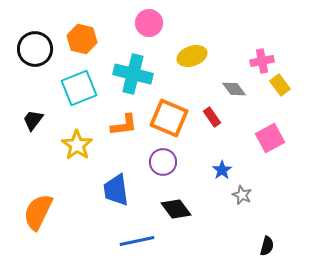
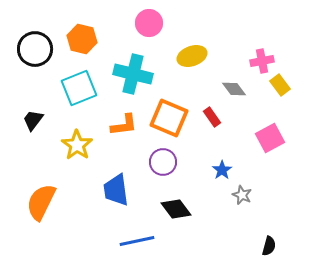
orange semicircle: moved 3 px right, 10 px up
black semicircle: moved 2 px right
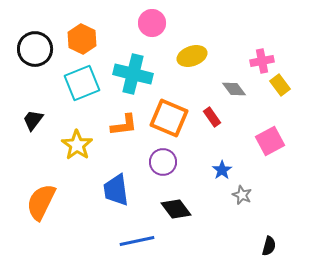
pink circle: moved 3 px right
orange hexagon: rotated 12 degrees clockwise
cyan square: moved 3 px right, 5 px up
pink square: moved 3 px down
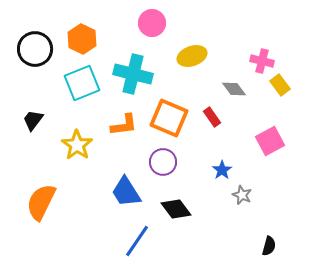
pink cross: rotated 25 degrees clockwise
blue trapezoid: moved 10 px right, 2 px down; rotated 24 degrees counterclockwise
blue line: rotated 44 degrees counterclockwise
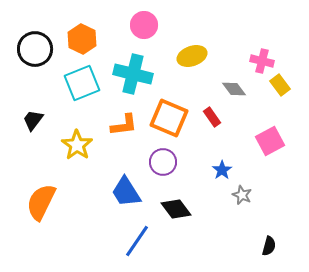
pink circle: moved 8 px left, 2 px down
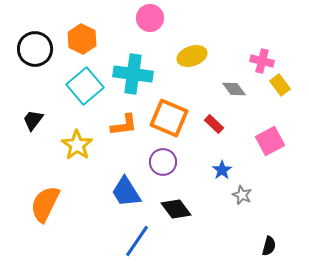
pink circle: moved 6 px right, 7 px up
cyan cross: rotated 6 degrees counterclockwise
cyan square: moved 3 px right, 3 px down; rotated 18 degrees counterclockwise
red rectangle: moved 2 px right, 7 px down; rotated 12 degrees counterclockwise
orange semicircle: moved 4 px right, 2 px down
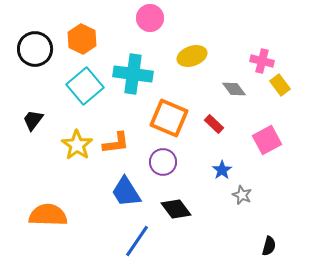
orange L-shape: moved 8 px left, 18 px down
pink square: moved 3 px left, 1 px up
orange semicircle: moved 3 px right, 11 px down; rotated 66 degrees clockwise
